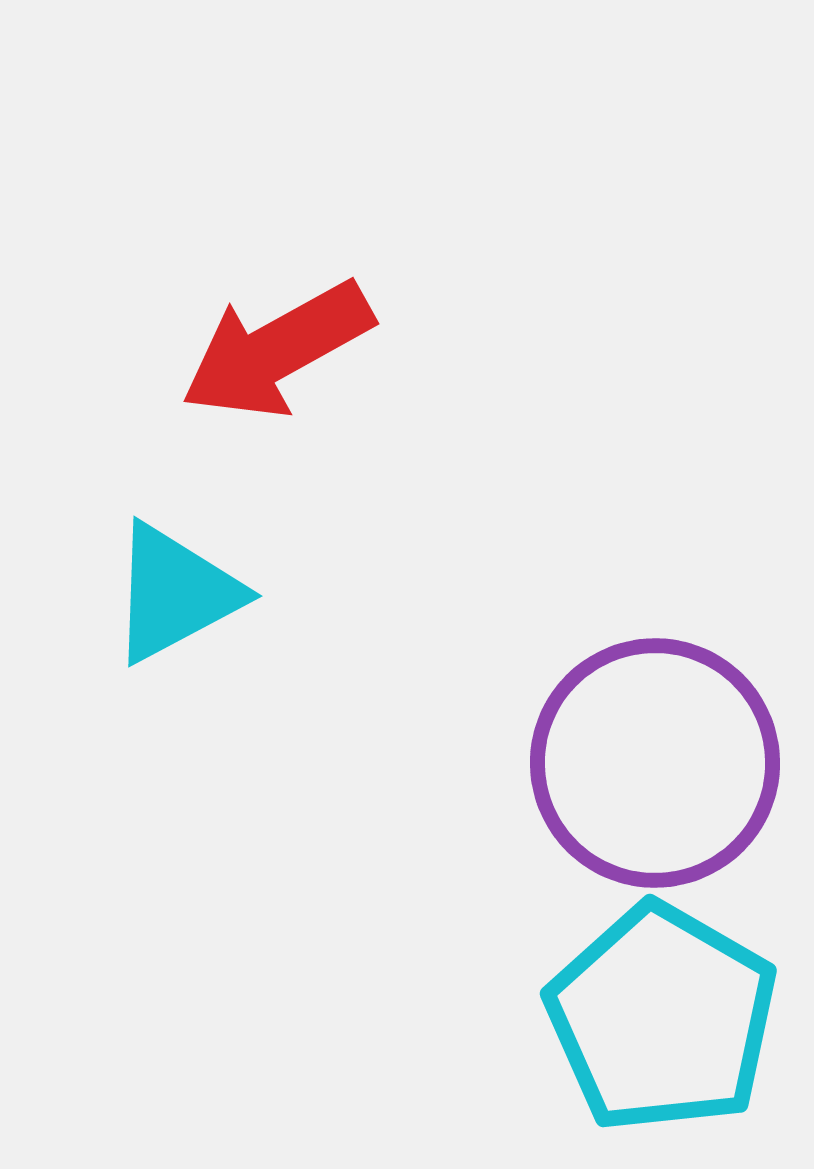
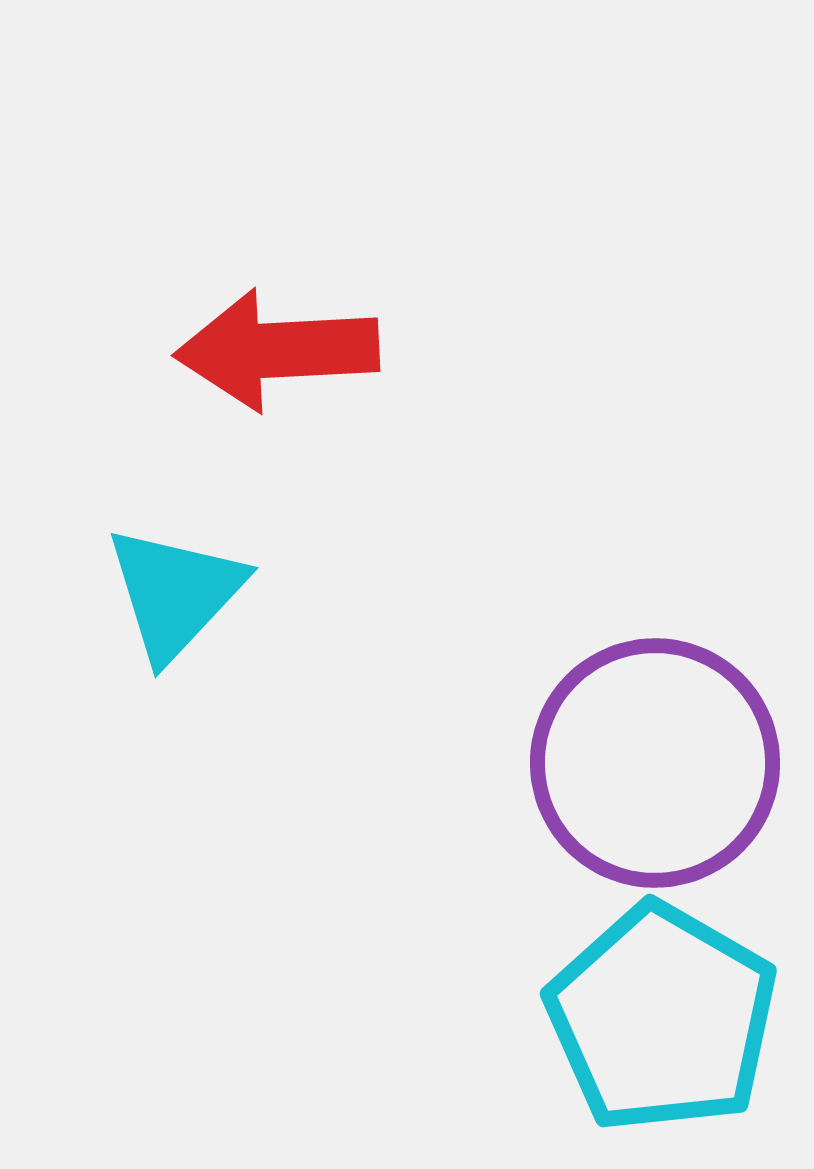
red arrow: rotated 26 degrees clockwise
cyan triangle: rotated 19 degrees counterclockwise
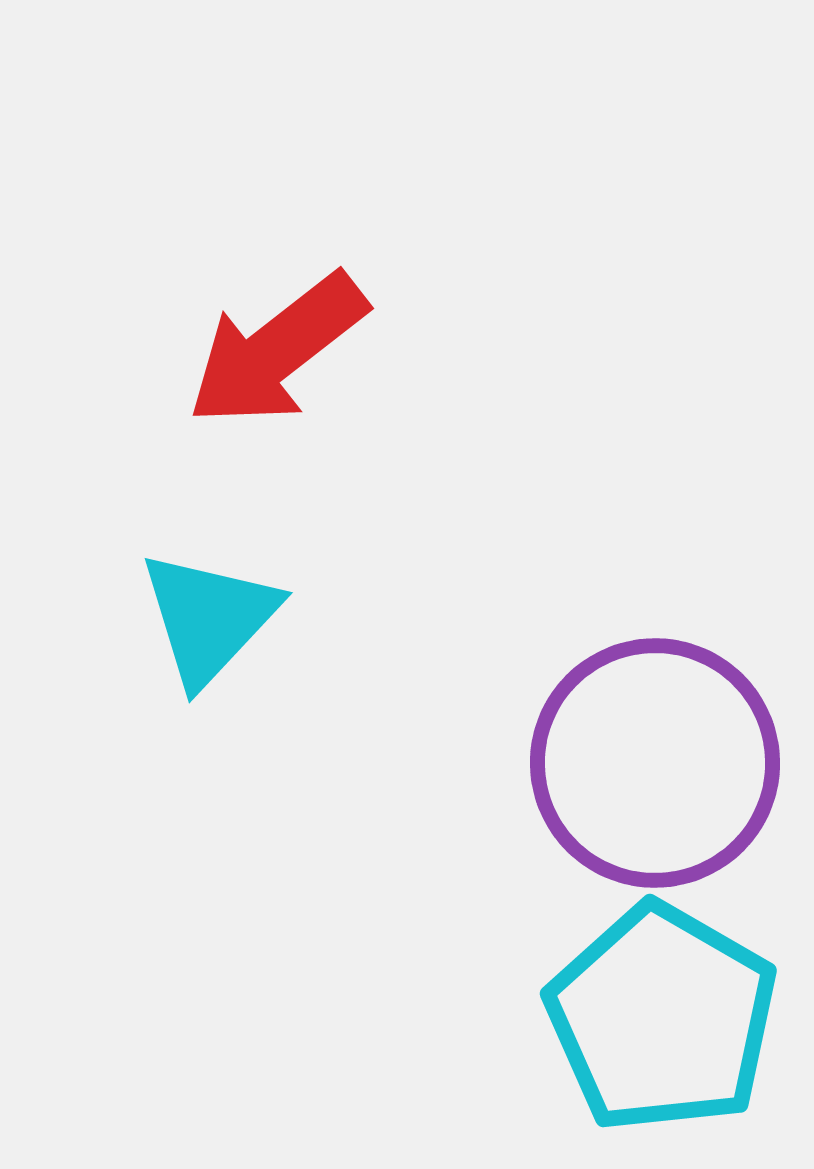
red arrow: rotated 35 degrees counterclockwise
cyan triangle: moved 34 px right, 25 px down
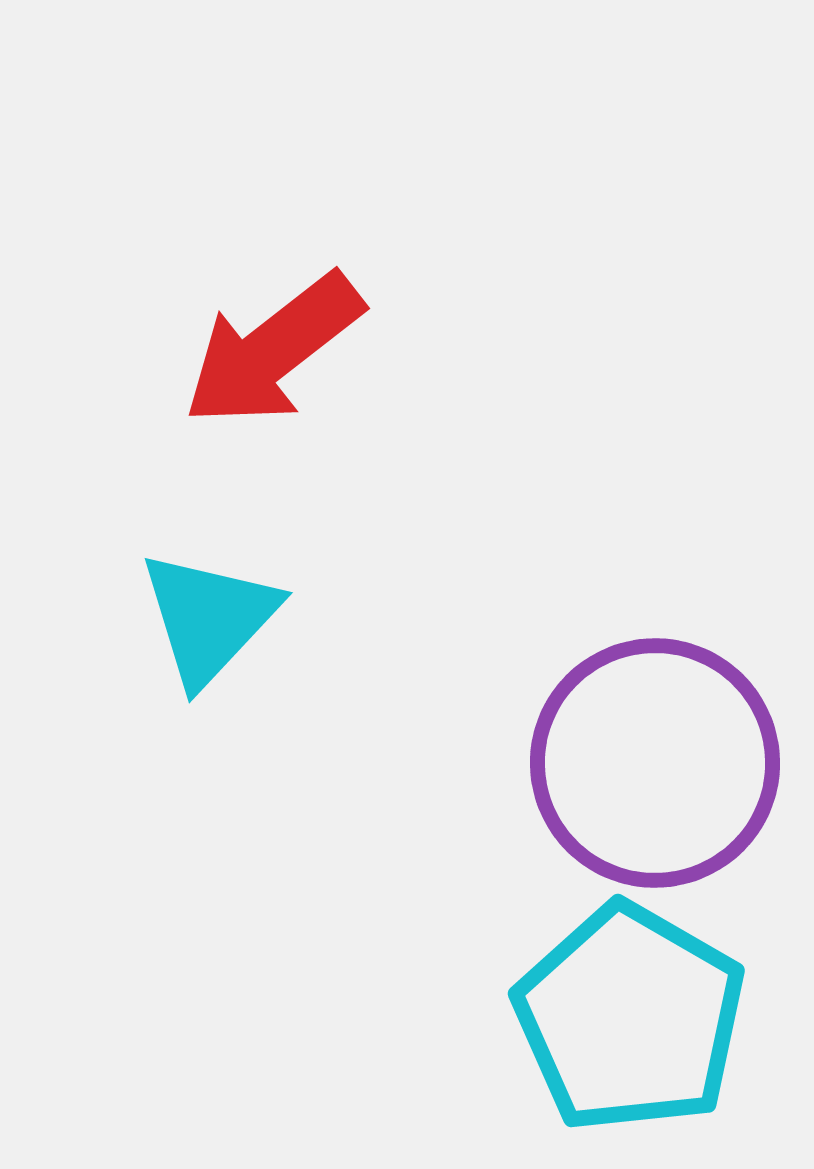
red arrow: moved 4 px left
cyan pentagon: moved 32 px left
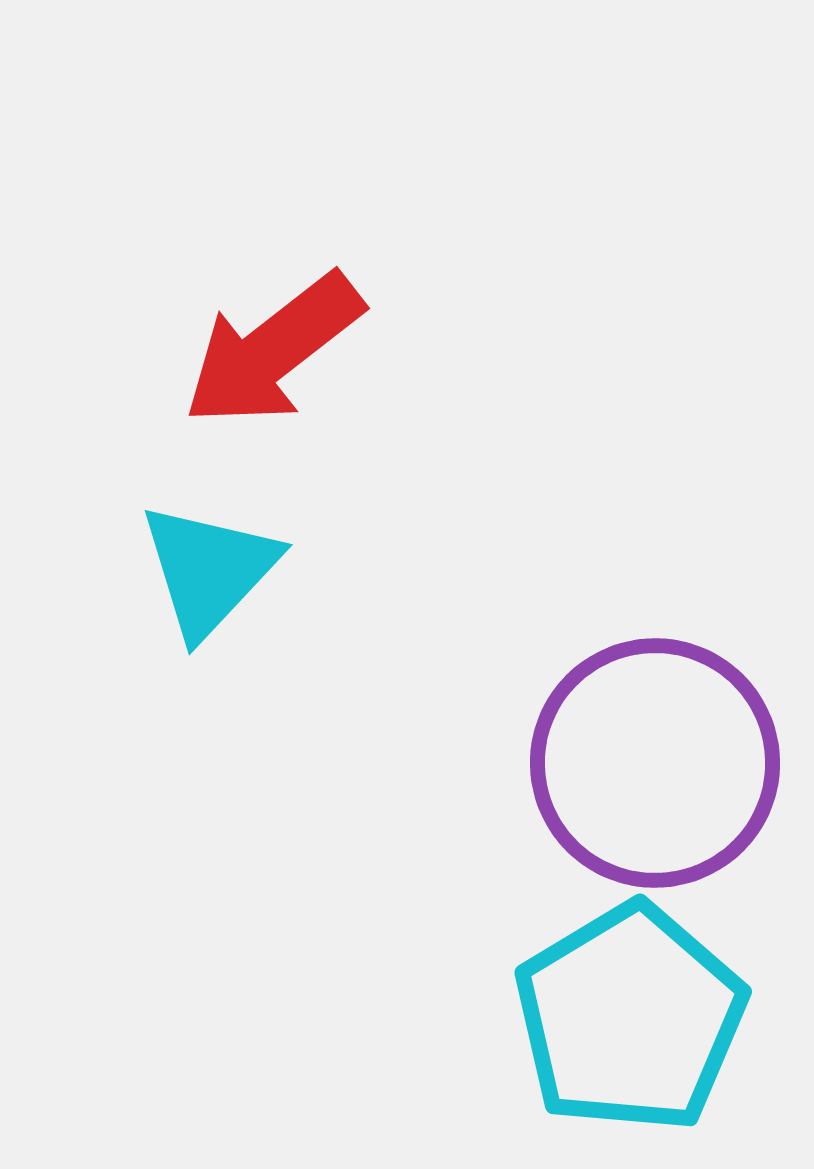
cyan triangle: moved 48 px up
cyan pentagon: rotated 11 degrees clockwise
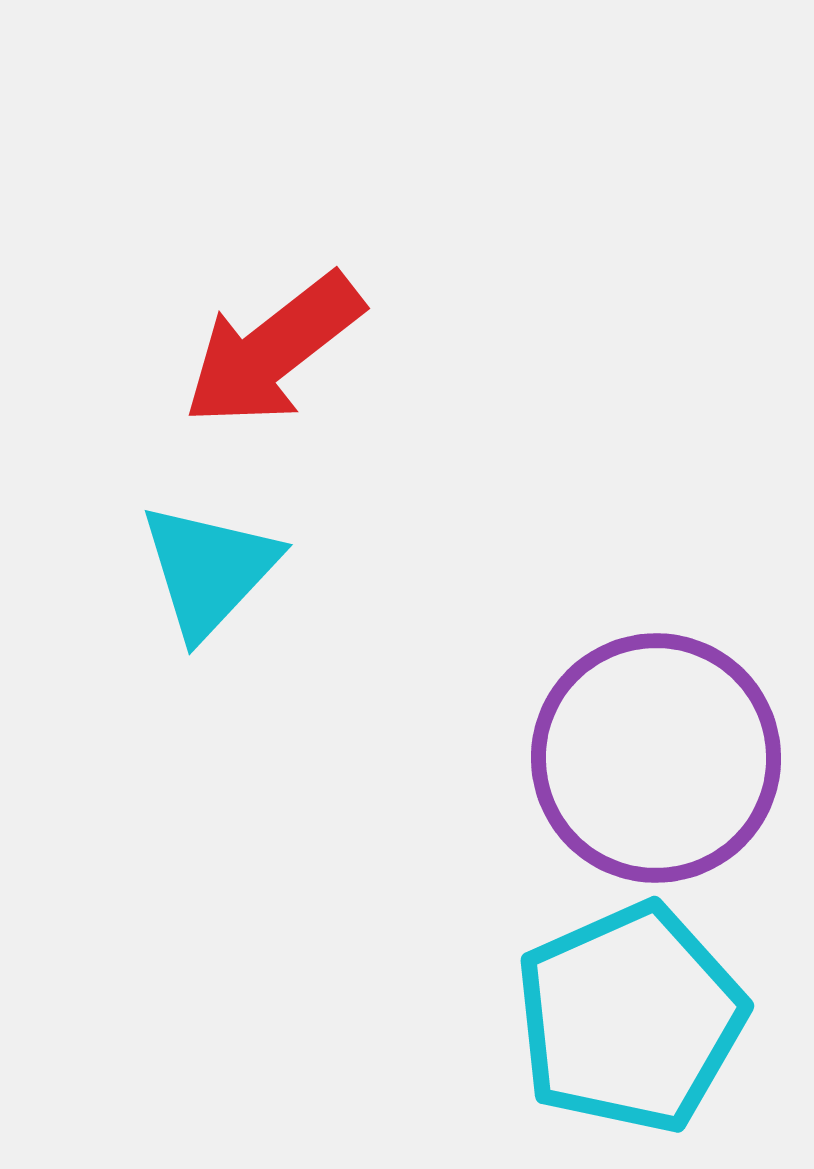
purple circle: moved 1 px right, 5 px up
cyan pentagon: rotated 7 degrees clockwise
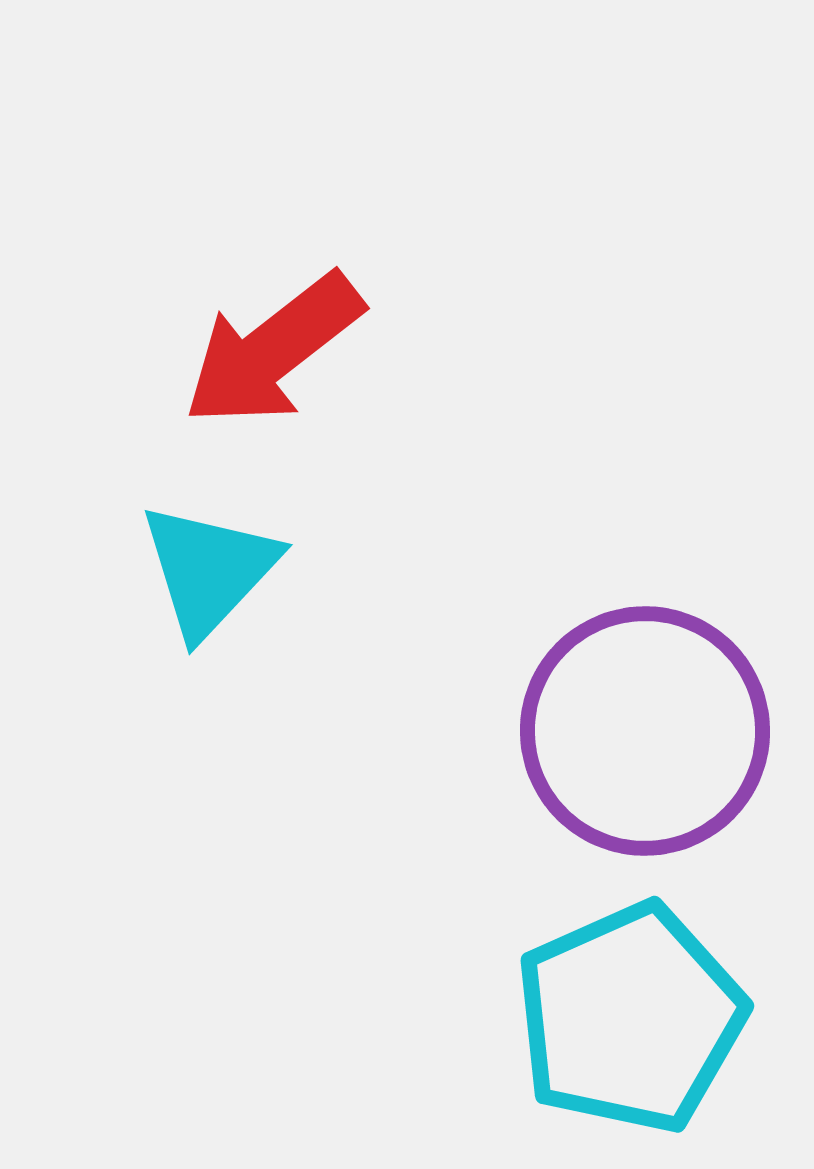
purple circle: moved 11 px left, 27 px up
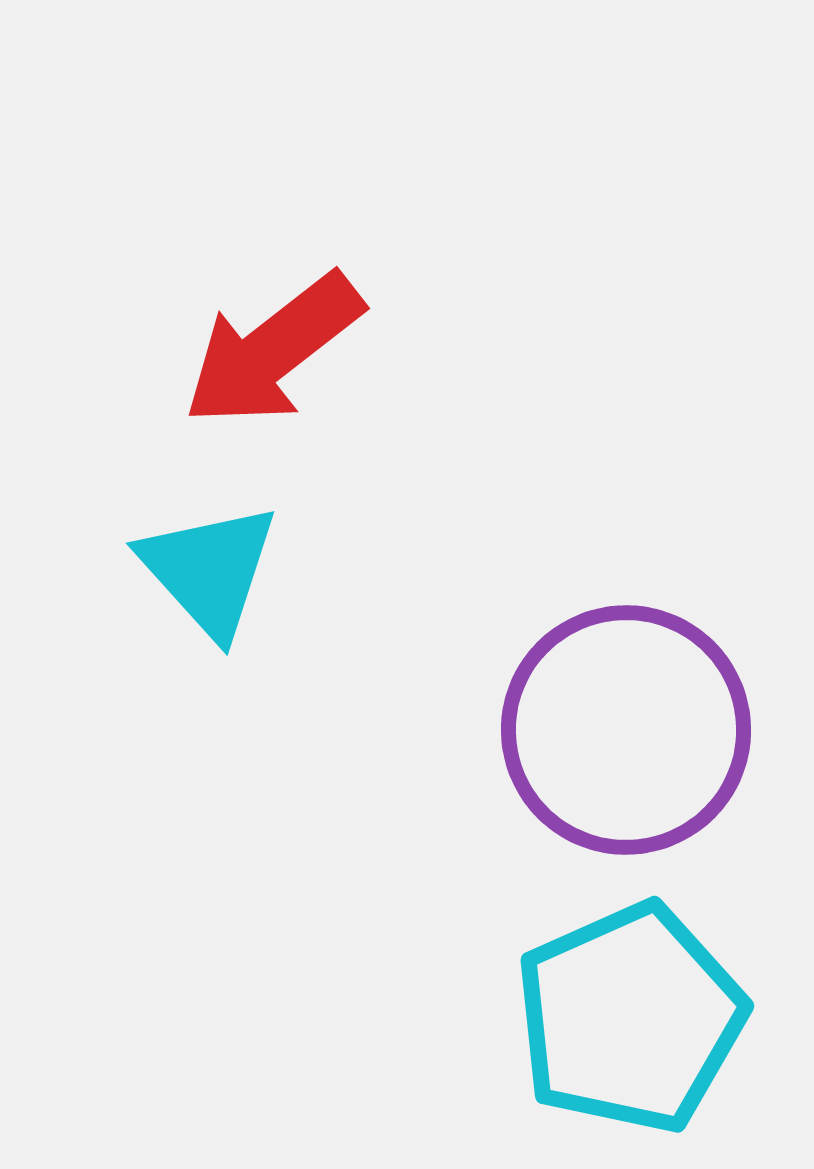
cyan triangle: rotated 25 degrees counterclockwise
purple circle: moved 19 px left, 1 px up
